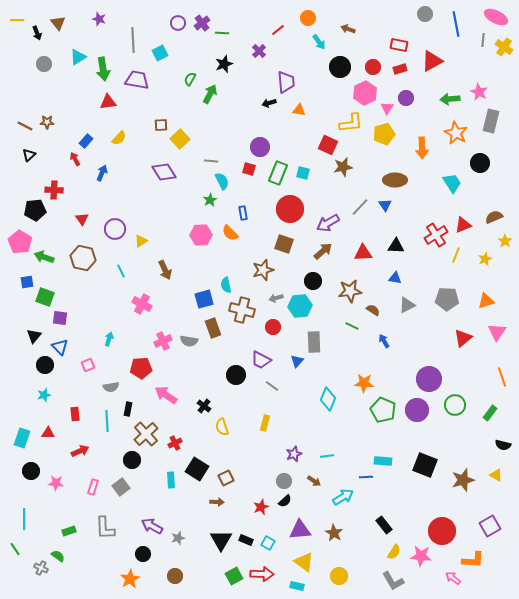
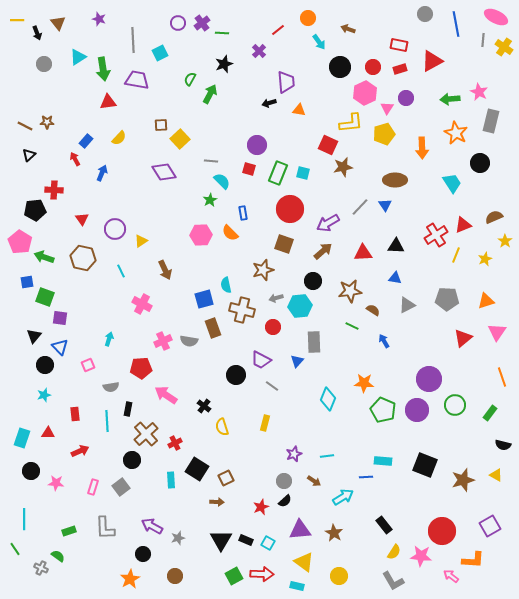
purple circle at (260, 147): moved 3 px left, 2 px up
cyan semicircle at (222, 181): rotated 18 degrees counterclockwise
pink arrow at (453, 578): moved 2 px left, 2 px up
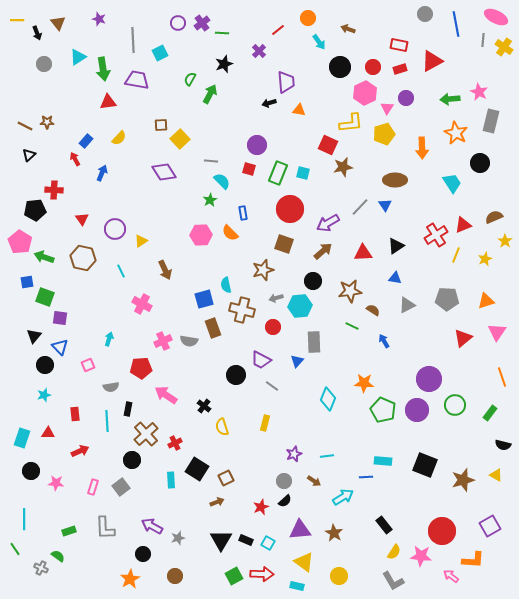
black triangle at (396, 246): rotated 36 degrees counterclockwise
brown arrow at (217, 502): rotated 24 degrees counterclockwise
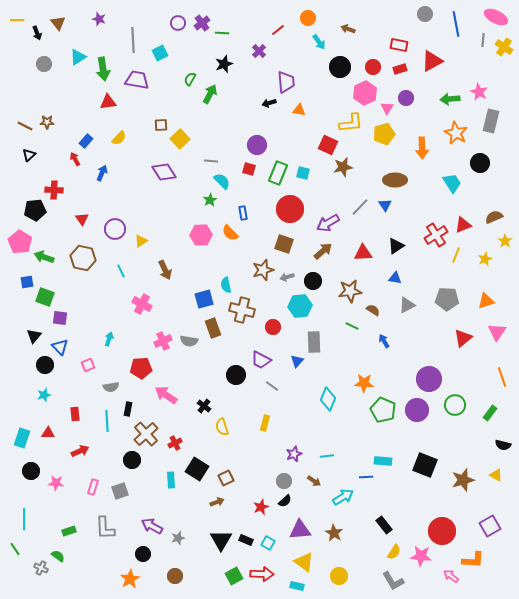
gray arrow at (276, 298): moved 11 px right, 21 px up
gray square at (121, 487): moved 1 px left, 4 px down; rotated 18 degrees clockwise
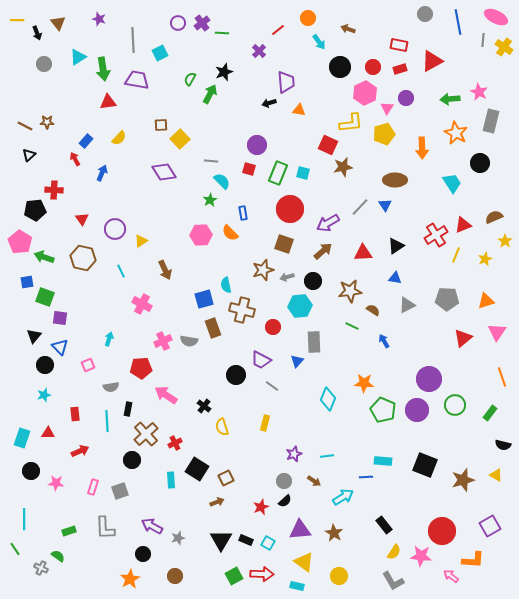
blue line at (456, 24): moved 2 px right, 2 px up
black star at (224, 64): moved 8 px down
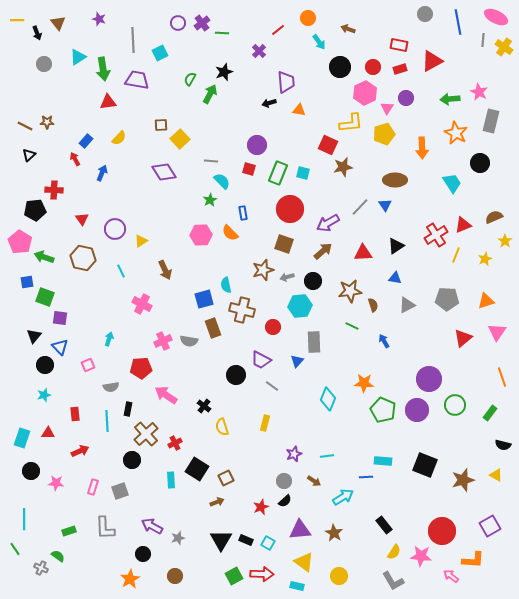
brown semicircle at (373, 310): moved 5 px up; rotated 40 degrees clockwise
